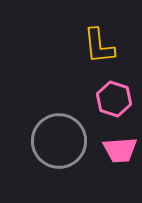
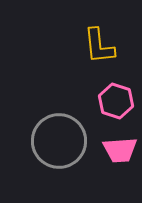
pink hexagon: moved 2 px right, 2 px down
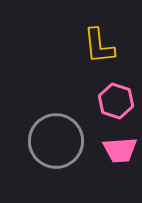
gray circle: moved 3 px left
